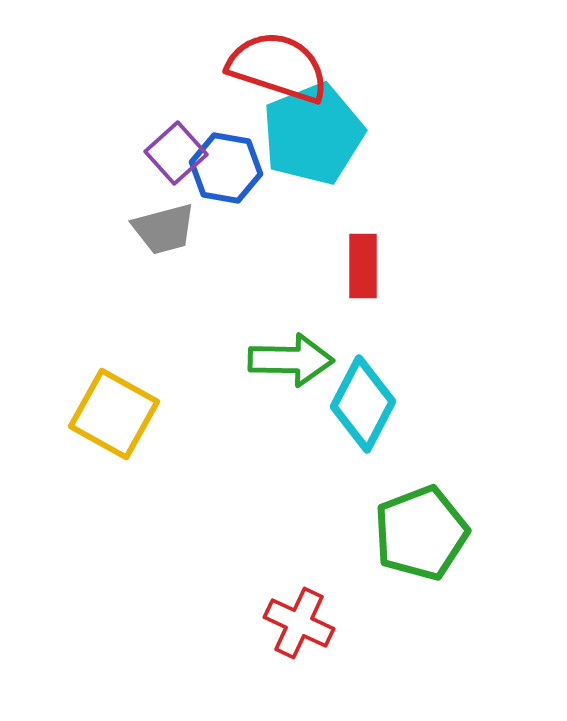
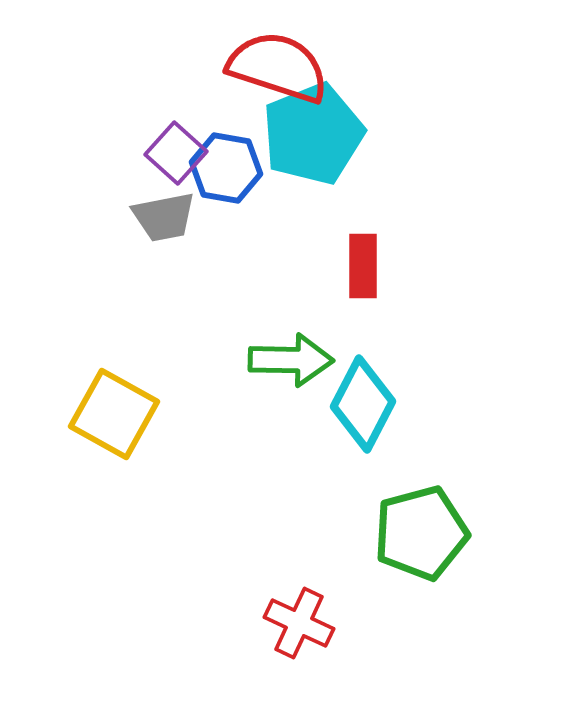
purple square: rotated 6 degrees counterclockwise
gray trapezoid: moved 12 px up; rotated 4 degrees clockwise
green pentagon: rotated 6 degrees clockwise
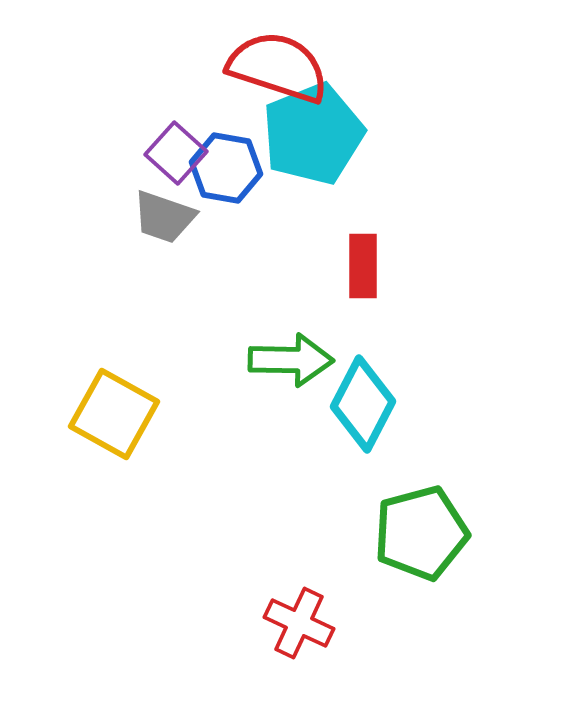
gray trapezoid: rotated 30 degrees clockwise
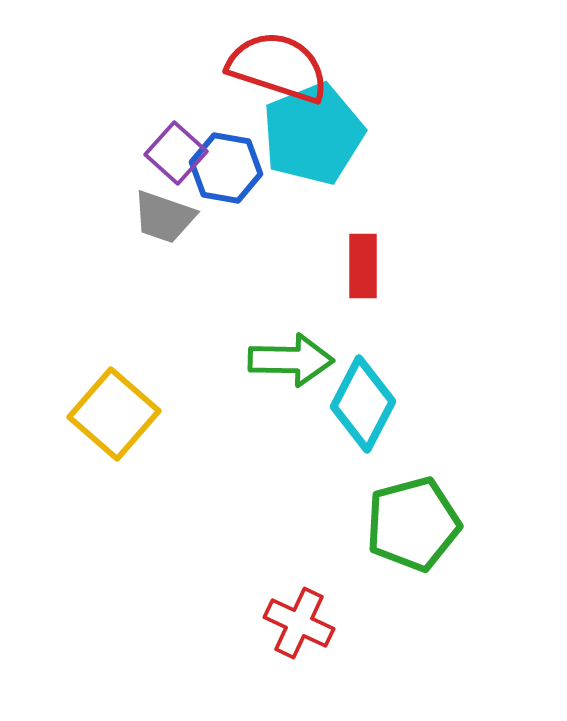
yellow square: rotated 12 degrees clockwise
green pentagon: moved 8 px left, 9 px up
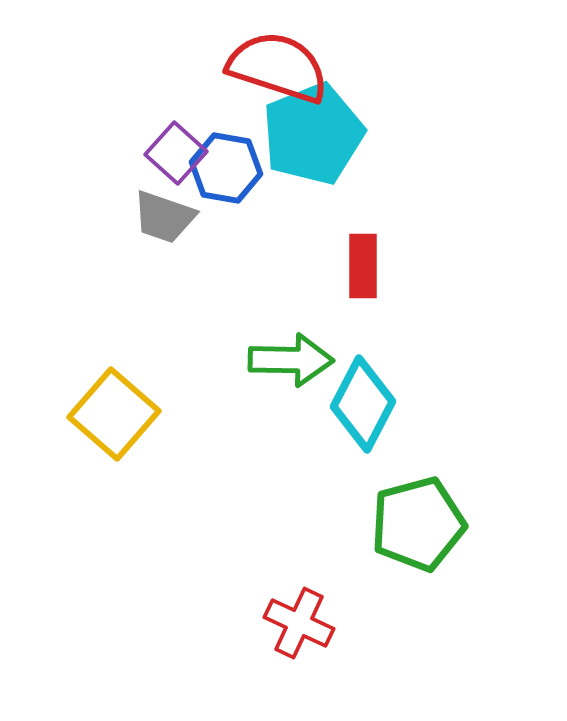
green pentagon: moved 5 px right
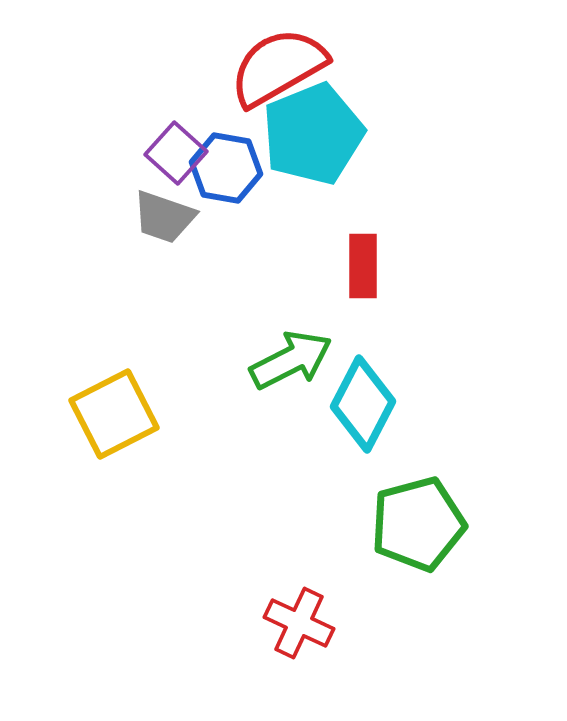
red semicircle: rotated 48 degrees counterclockwise
green arrow: rotated 28 degrees counterclockwise
yellow square: rotated 22 degrees clockwise
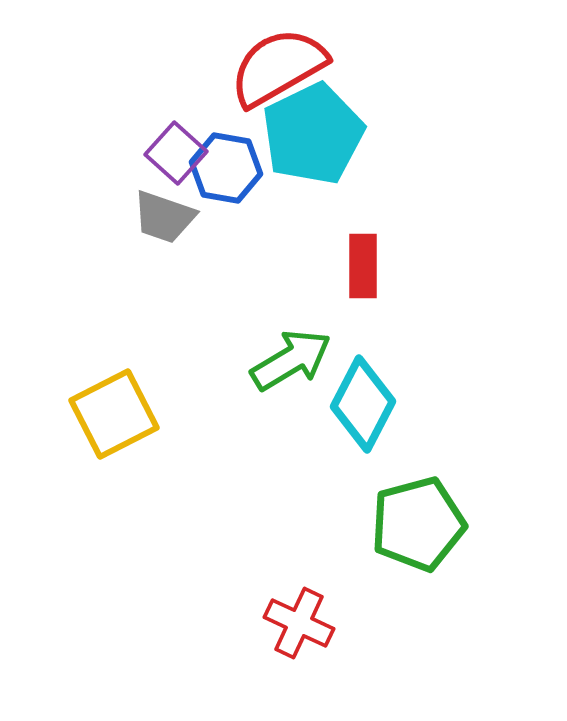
cyan pentagon: rotated 4 degrees counterclockwise
green arrow: rotated 4 degrees counterclockwise
